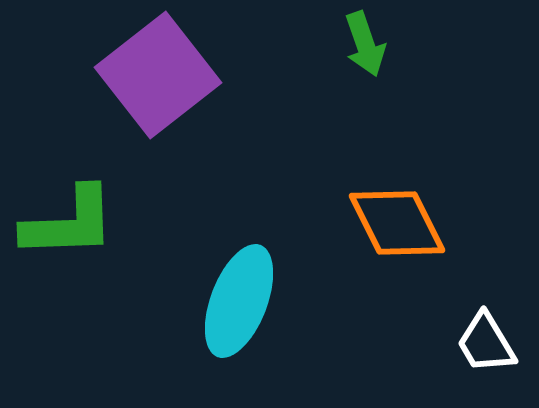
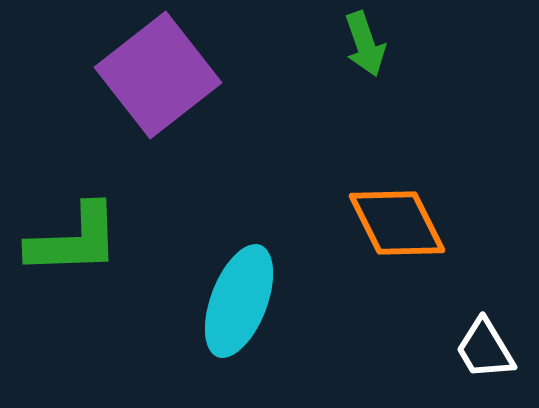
green L-shape: moved 5 px right, 17 px down
white trapezoid: moved 1 px left, 6 px down
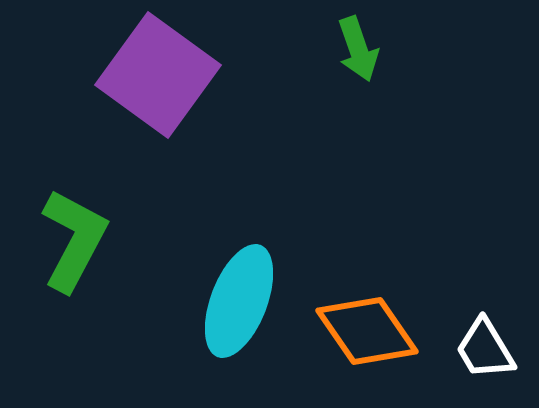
green arrow: moved 7 px left, 5 px down
purple square: rotated 16 degrees counterclockwise
orange diamond: moved 30 px left, 108 px down; rotated 8 degrees counterclockwise
green L-shape: rotated 60 degrees counterclockwise
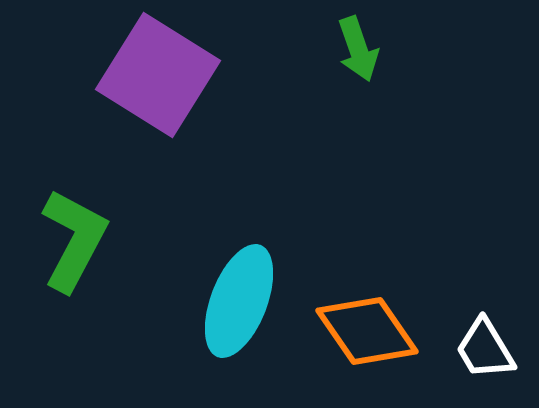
purple square: rotated 4 degrees counterclockwise
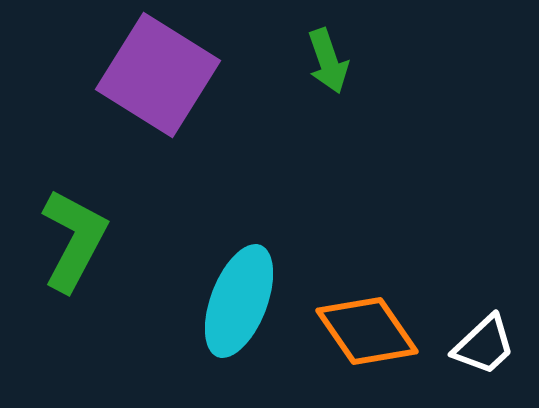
green arrow: moved 30 px left, 12 px down
white trapezoid: moved 1 px left, 4 px up; rotated 102 degrees counterclockwise
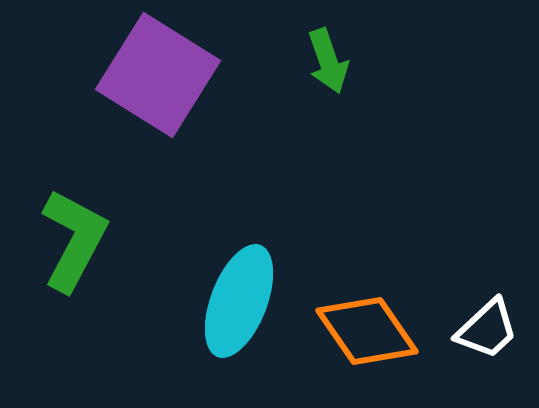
white trapezoid: moved 3 px right, 16 px up
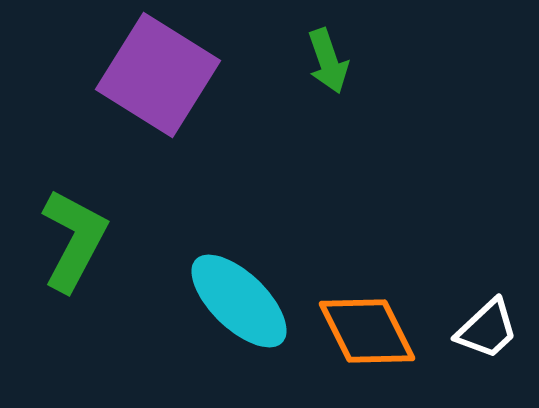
cyan ellipse: rotated 67 degrees counterclockwise
orange diamond: rotated 8 degrees clockwise
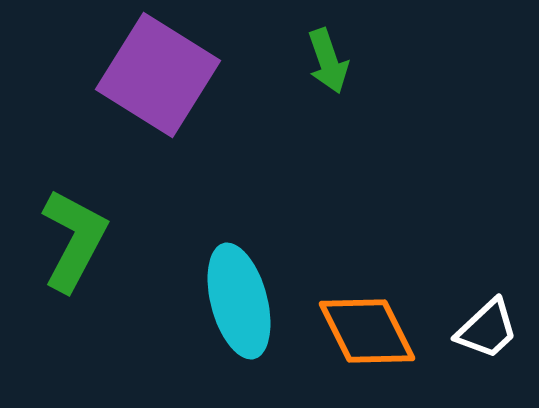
cyan ellipse: rotated 31 degrees clockwise
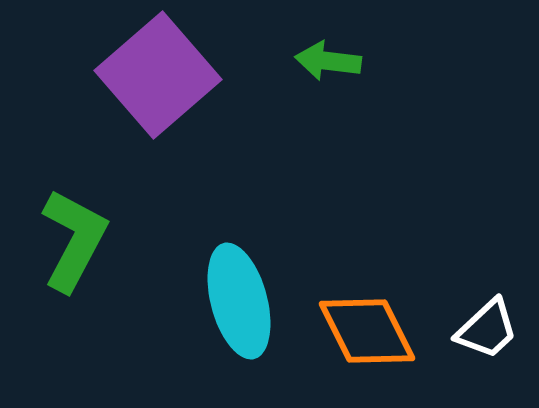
green arrow: rotated 116 degrees clockwise
purple square: rotated 17 degrees clockwise
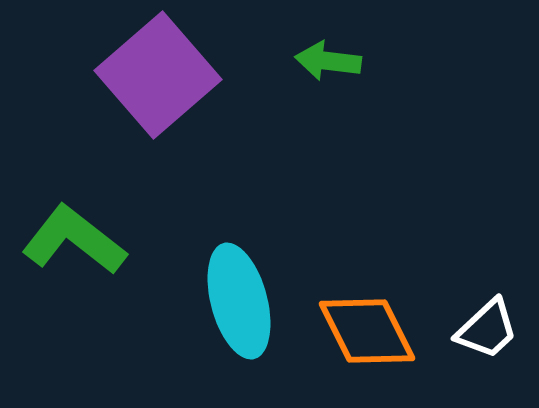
green L-shape: rotated 80 degrees counterclockwise
